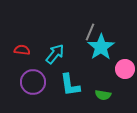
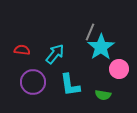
pink circle: moved 6 px left
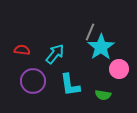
purple circle: moved 1 px up
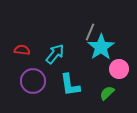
green semicircle: moved 4 px right, 2 px up; rotated 126 degrees clockwise
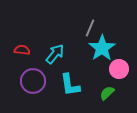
gray line: moved 4 px up
cyan star: moved 1 px right, 1 px down
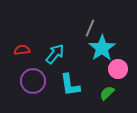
red semicircle: rotated 14 degrees counterclockwise
pink circle: moved 1 px left
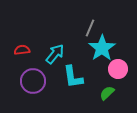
cyan L-shape: moved 3 px right, 8 px up
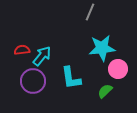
gray line: moved 16 px up
cyan star: rotated 28 degrees clockwise
cyan arrow: moved 13 px left, 2 px down
cyan L-shape: moved 2 px left, 1 px down
green semicircle: moved 2 px left, 2 px up
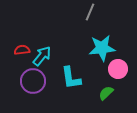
green semicircle: moved 1 px right, 2 px down
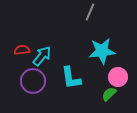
cyan star: moved 3 px down
pink circle: moved 8 px down
green semicircle: moved 3 px right, 1 px down
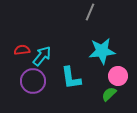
pink circle: moved 1 px up
